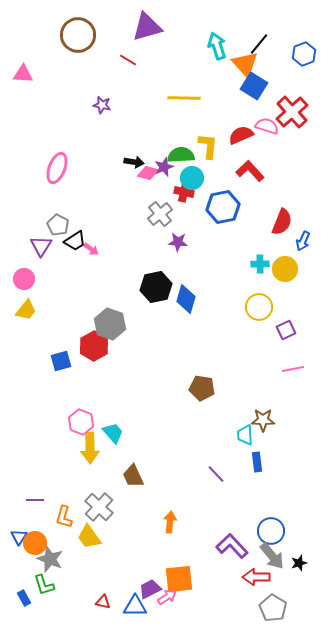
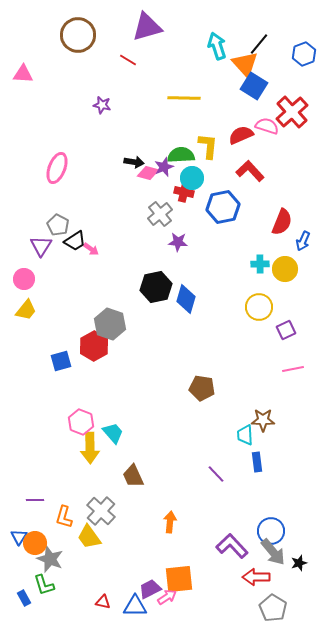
gray cross at (99, 507): moved 2 px right, 4 px down
gray arrow at (272, 556): moved 1 px right, 4 px up
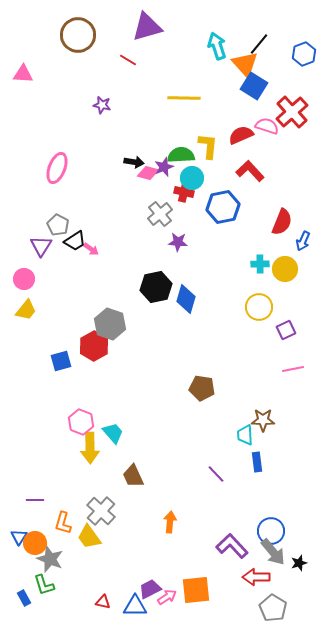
orange L-shape at (64, 517): moved 1 px left, 6 px down
orange square at (179, 579): moved 17 px right, 11 px down
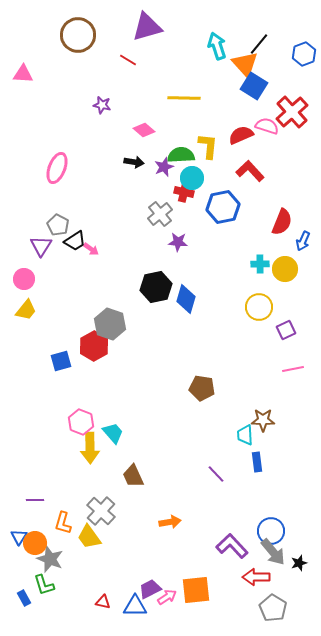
pink diamond at (148, 173): moved 4 px left, 43 px up; rotated 25 degrees clockwise
orange arrow at (170, 522): rotated 75 degrees clockwise
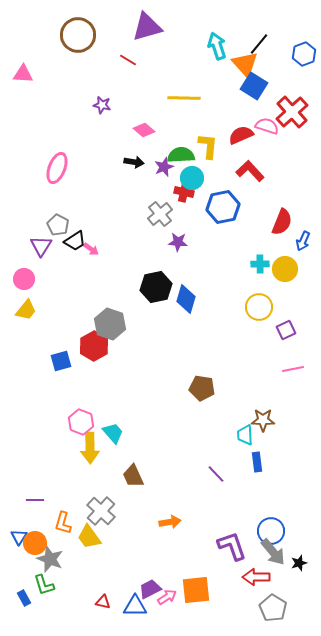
purple L-shape at (232, 546): rotated 24 degrees clockwise
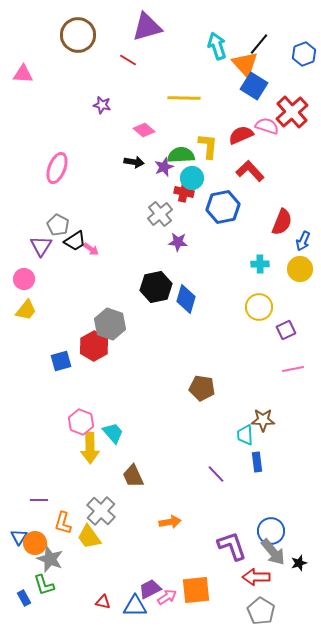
yellow circle at (285, 269): moved 15 px right
purple line at (35, 500): moved 4 px right
gray pentagon at (273, 608): moved 12 px left, 3 px down
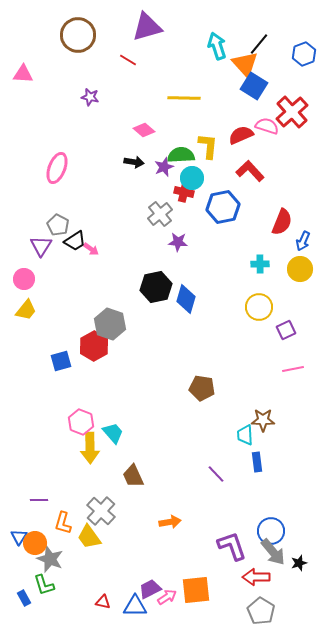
purple star at (102, 105): moved 12 px left, 8 px up
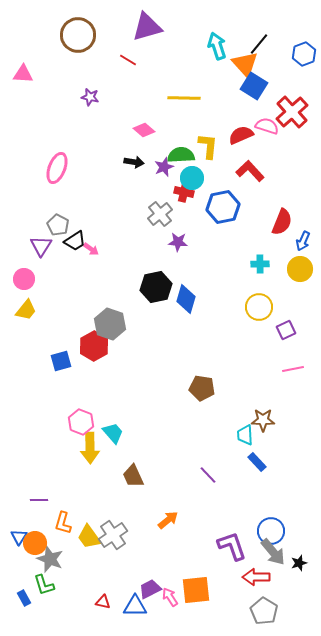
blue rectangle at (257, 462): rotated 36 degrees counterclockwise
purple line at (216, 474): moved 8 px left, 1 px down
gray cross at (101, 511): moved 12 px right, 24 px down; rotated 12 degrees clockwise
orange arrow at (170, 522): moved 2 px left, 2 px up; rotated 30 degrees counterclockwise
pink arrow at (167, 597): moved 3 px right; rotated 90 degrees counterclockwise
gray pentagon at (261, 611): moved 3 px right
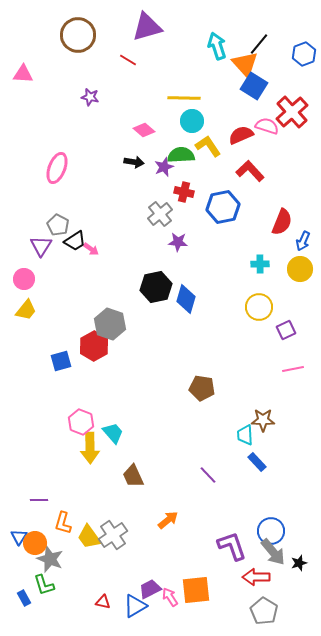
yellow L-shape at (208, 146): rotated 40 degrees counterclockwise
cyan circle at (192, 178): moved 57 px up
blue triangle at (135, 606): rotated 30 degrees counterclockwise
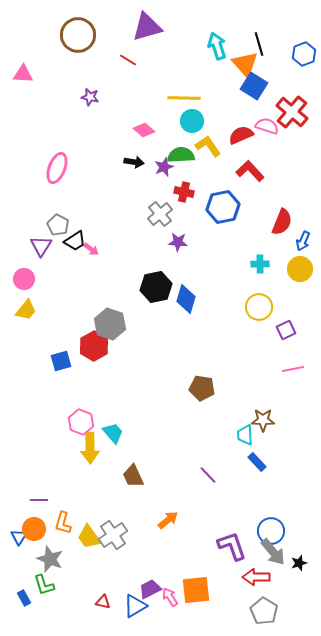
black line at (259, 44): rotated 55 degrees counterclockwise
red cross at (292, 112): rotated 8 degrees counterclockwise
orange circle at (35, 543): moved 1 px left, 14 px up
